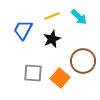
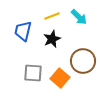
blue trapezoid: moved 1 px down; rotated 15 degrees counterclockwise
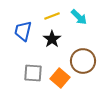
black star: rotated 12 degrees counterclockwise
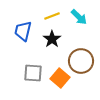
brown circle: moved 2 px left
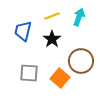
cyan arrow: rotated 114 degrees counterclockwise
gray square: moved 4 px left
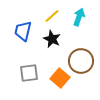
yellow line: rotated 21 degrees counterclockwise
black star: rotated 12 degrees counterclockwise
gray square: rotated 12 degrees counterclockwise
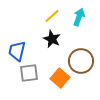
blue trapezoid: moved 6 px left, 20 px down
